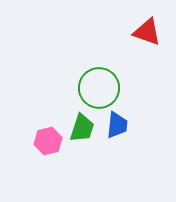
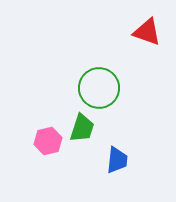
blue trapezoid: moved 35 px down
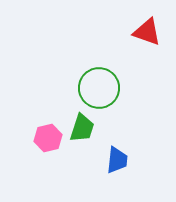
pink hexagon: moved 3 px up
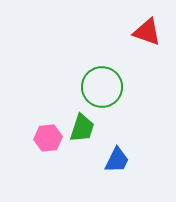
green circle: moved 3 px right, 1 px up
pink hexagon: rotated 8 degrees clockwise
blue trapezoid: rotated 20 degrees clockwise
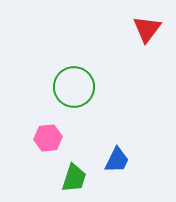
red triangle: moved 3 px up; rotated 48 degrees clockwise
green circle: moved 28 px left
green trapezoid: moved 8 px left, 50 px down
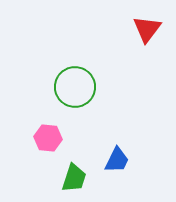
green circle: moved 1 px right
pink hexagon: rotated 12 degrees clockwise
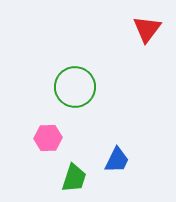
pink hexagon: rotated 8 degrees counterclockwise
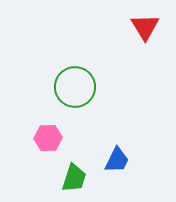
red triangle: moved 2 px left, 2 px up; rotated 8 degrees counterclockwise
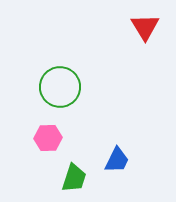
green circle: moved 15 px left
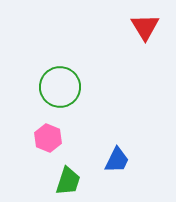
pink hexagon: rotated 24 degrees clockwise
green trapezoid: moved 6 px left, 3 px down
